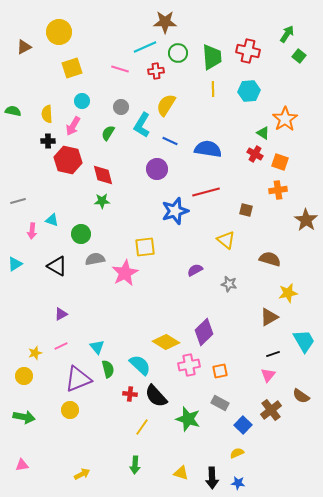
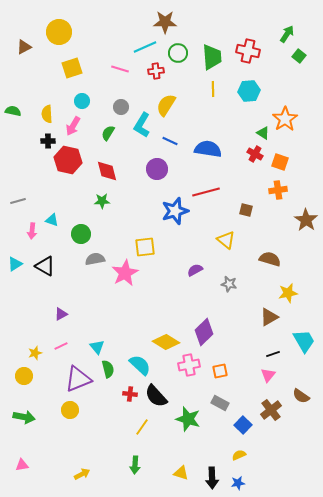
red diamond at (103, 175): moved 4 px right, 4 px up
black triangle at (57, 266): moved 12 px left
yellow semicircle at (237, 453): moved 2 px right, 2 px down
blue star at (238, 483): rotated 16 degrees counterclockwise
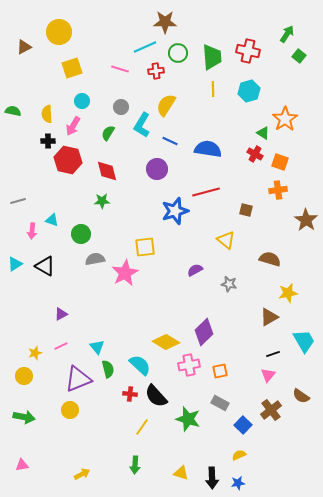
cyan hexagon at (249, 91): rotated 10 degrees counterclockwise
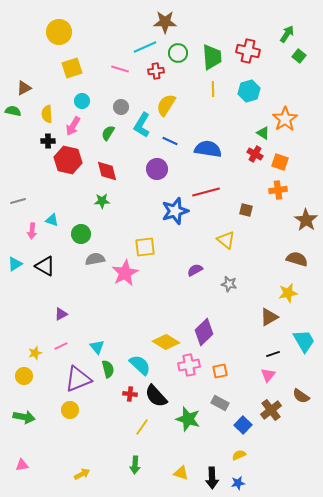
brown triangle at (24, 47): moved 41 px down
brown semicircle at (270, 259): moved 27 px right
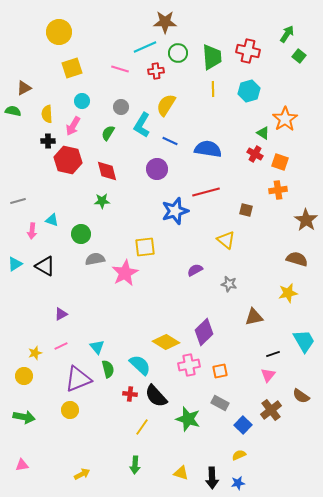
brown triangle at (269, 317): moved 15 px left; rotated 18 degrees clockwise
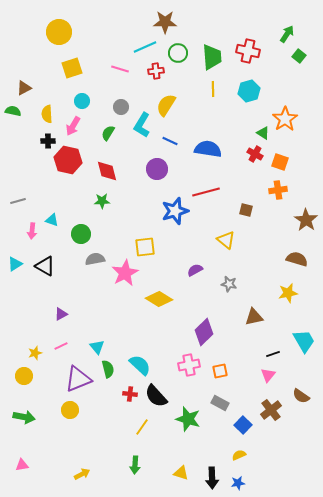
yellow diamond at (166, 342): moved 7 px left, 43 px up
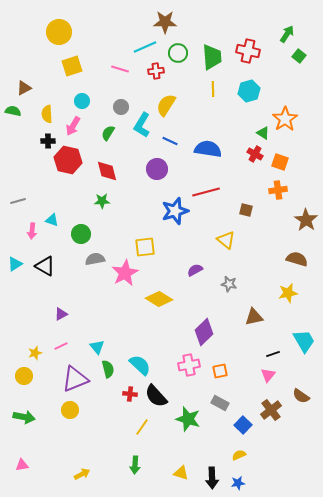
yellow square at (72, 68): moved 2 px up
purple triangle at (78, 379): moved 3 px left
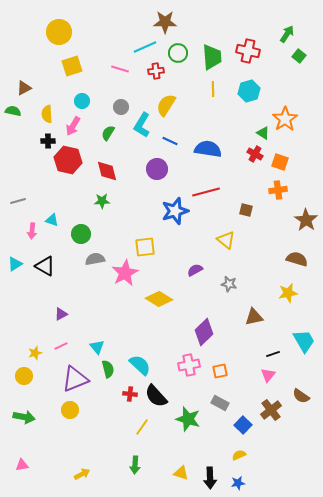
black arrow at (212, 478): moved 2 px left
